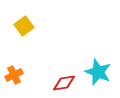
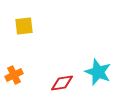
yellow square: rotated 30 degrees clockwise
red diamond: moved 2 px left
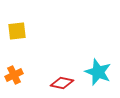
yellow square: moved 7 px left, 5 px down
red diamond: rotated 20 degrees clockwise
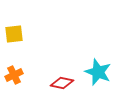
yellow square: moved 3 px left, 3 px down
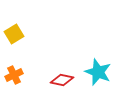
yellow square: rotated 24 degrees counterclockwise
red diamond: moved 3 px up
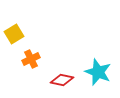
orange cross: moved 17 px right, 16 px up
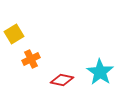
cyan star: moved 2 px right; rotated 12 degrees clockwise
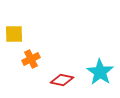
yellow square: rotated 30 degrees clockwise
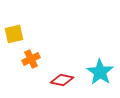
yellow square: rotated 12 degrees counterclockwise
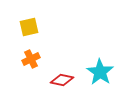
yellow square: moved 15 px right, 7 px up
